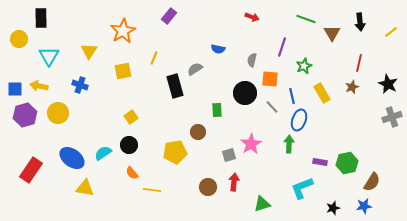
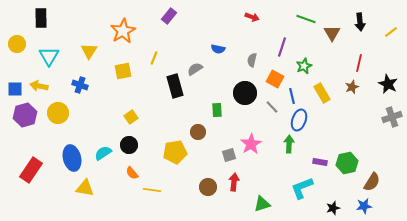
yellow circle at (19, 39): moved 2 px left, 5 px down
orange square at (270, 79): moved 5 px right; rotated 24 degrees clockwise
blue ellipse at (72, 158): rotated 40 degrees clockwise
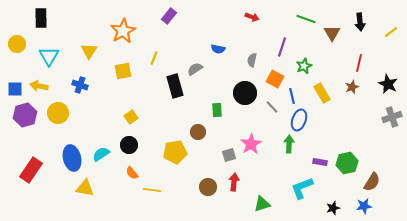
cyan semicircle at (103, 153): moved 2 px left, 1 px down
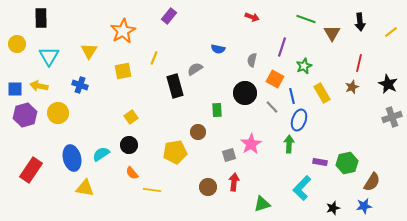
cyan L-shape at (302, 188): rotated 25 degrees counterclockwise
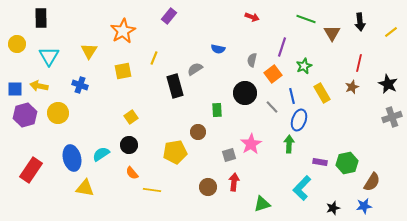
orange square at (275, 79): moved 2 px left, 5 px up; rotated 24 degrees clockwise
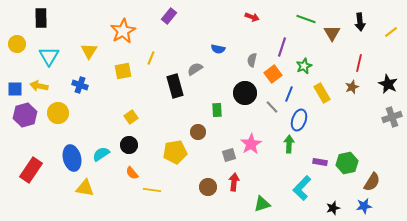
yellow line at (154, 58): moved 3 px left
blue line at (292, 96): moved 3 px left, 2 px up; rotated 35 degrees clockwise
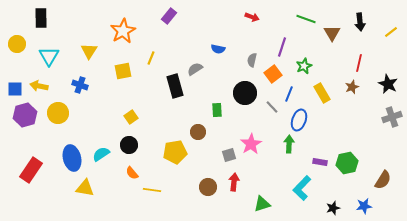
brown semicircle at (372, 182): moved 11 px right, 2 px up
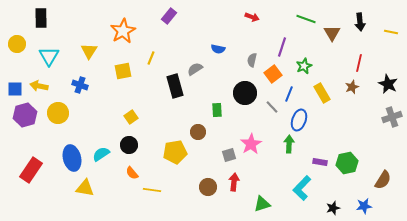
yellow line at (391, 32): rotated 48 degrees clockwise
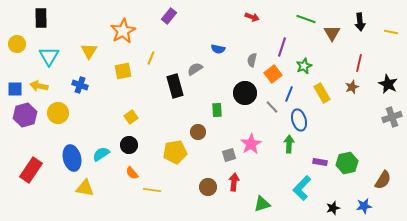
blue ellipse at (299, 120): rotated 35 degrees counterclockwise
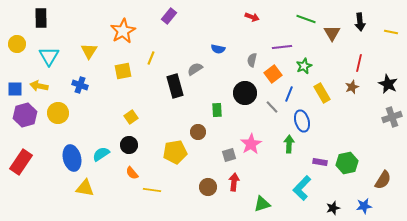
purple line at (282, 47): rotated 66 degrees clockwise
blue ellipse at (299, 120): moved 3 px right, 1 px down
red rectangle at (31, 170): moved 10 px left, 8 px up
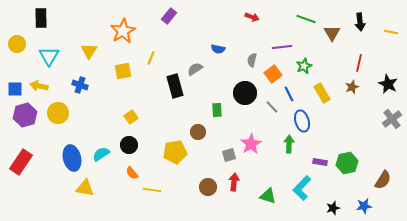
blue line at (289, 94): rotated 49 degrees counterclockwise
gray cross at (392, 117): moved 2 px down; rotated 18 degrees counterclockwise
green triangle at (262, 204): moved 6 px right, 8 px up; rotated 36 degrees clockwise
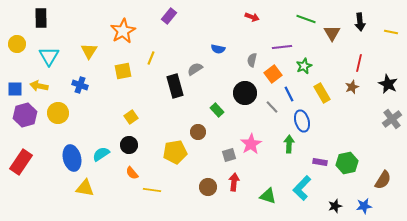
green rectangle at (217, 110): rotated 40 degrees counterclockwise
black star at (333, 208): moved 2 px right, 2 px up
